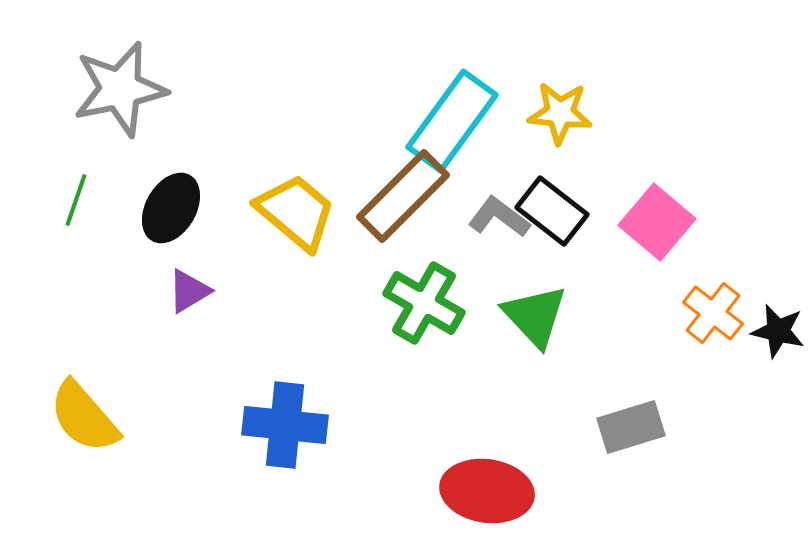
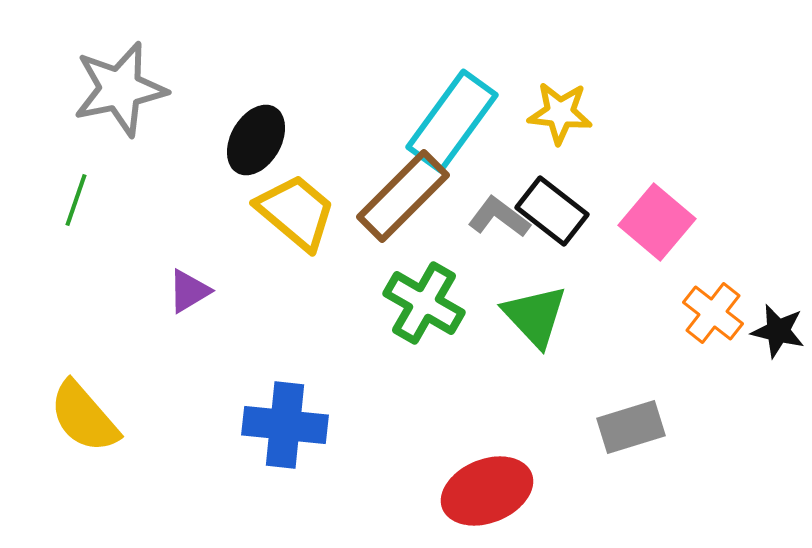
black ellipse: moved 85 px right, 68 px up
red ellipse: rotated 30 degrees counterclockwise
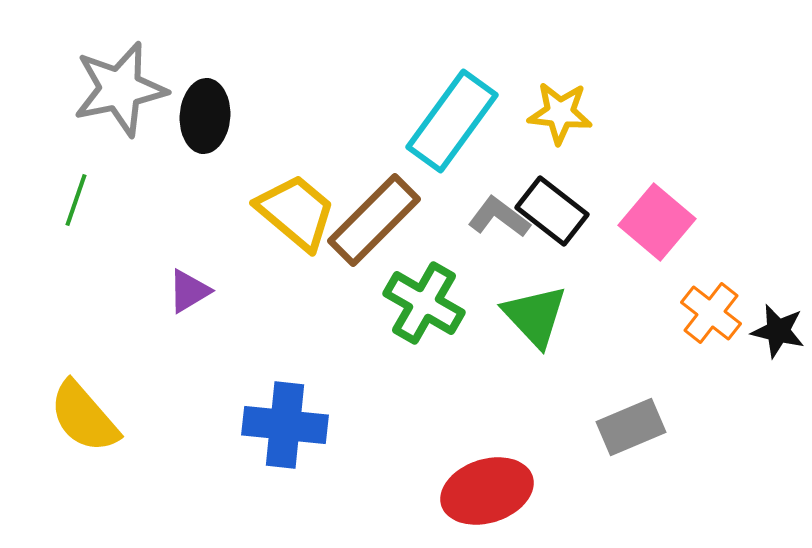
black ellipse: moved 51 px left, 24 px up; rotated 26 degrees counterclockwise
brown rectangle: moved 29 px left, 24 px down
orange cross: moved 2 px left
gray rectangle: rotated 6 degrees counterclockwise
red ellipse: rotated 4 degrees clockwise
